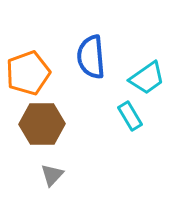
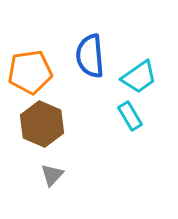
blue semicircle: moved 1 px left, 1 px up
orange pentagon: moved 2 px right, 1 px up; rotated 12 degrees clockwise
cyan trapezoid: moved 8 px left, 1 px up
brown hexagon: rotated 24 degrees clockwise
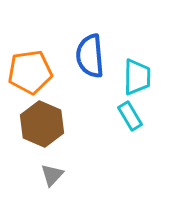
cyan trapezoid: moved 2 px left; rotated 54 degrees counterclockwise
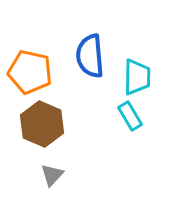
orange pentagon: rotated 21 degrees clockwise
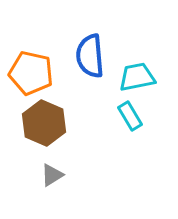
orange pentagon: moved 1 px right, 1 px down
cyan trapezoid: rotated 102 degrees counterclockwise
brown hexagon: moved 2 px right, 1 px up
gray triangle: rotated 15 degrees clockwise
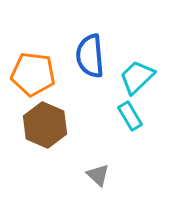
orange pentagon: moved 2 px right, 1 px down; rotated 6 degrees counterclockwise
cyan trapezoid: rotated 33 degrees counterclockwise
brown hexagon: moved 1 px right, 2 px down
gray triangle: moved 46 px right; rotated 45 degrees counterclockwise
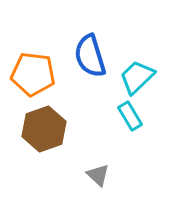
blue semicircle: rotated 12 degrees counterclockwise
brown hexagon: moved 1 px left, 4 px down; rotated 18 degrees clockwise
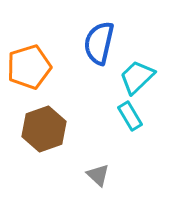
blue semicircle: moved 9 px right, 13 px up; rotated 30 degrees clockwise
orange pentagon: moved 4 px left, 7 px up; rotated 24 degrees counterclockwise
